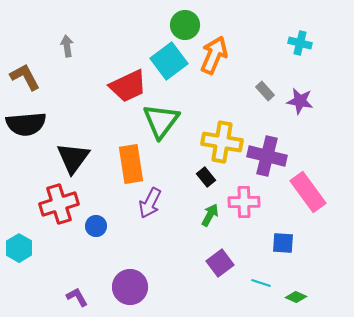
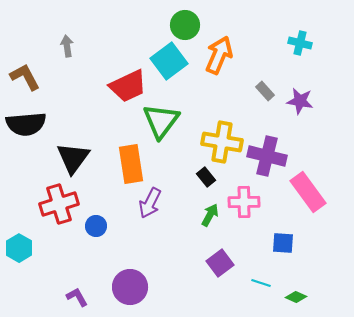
orange arrow: moved 5 px right
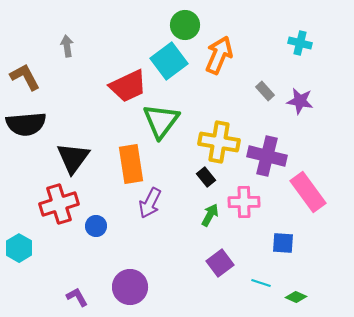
yellow cross: moved 3 px left
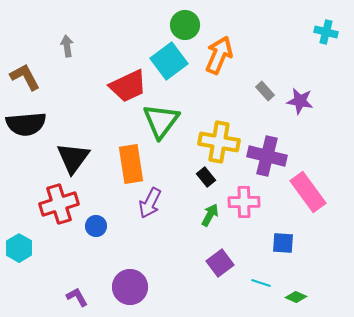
cyan cross: moved 26 px right, 11 px up
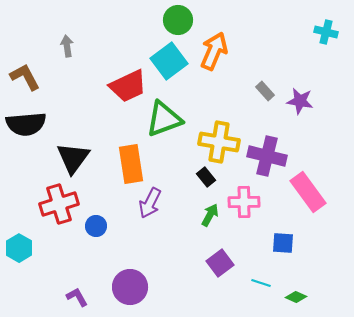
green circle: moved 7 px left, 5 px up
orange arrow: moved 5 px left, 4 px up
green triangle: moved 3 px right, 2 px up; rotated 33 degrees clockwise
